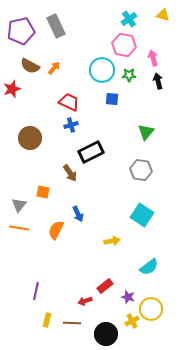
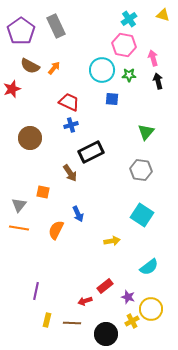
purple pentagon: rotated 24 degrees counterclockwise
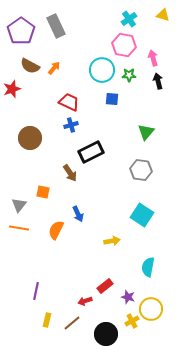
cyan semicircle: moved 1 px left; rotated 138 degrees clockwise
brown line: rotated 42 degrees counterclockwise
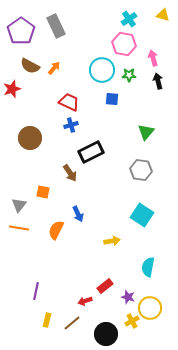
pink hexagon: moved 1 px up
yellow circle: moved 1 px left, 1 px up
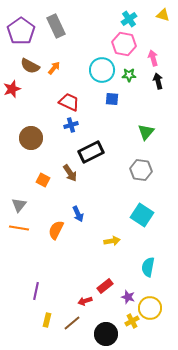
brown circle: moved 1 px right
orange square: moved 12 px up; rotated 16 degrees clockwise
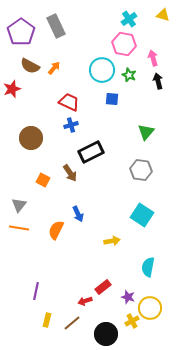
purple pentagon: moved 1 px down
green star: rotated 24 degrees clockwise
red rectangle: moved 2 px left, 1 px down
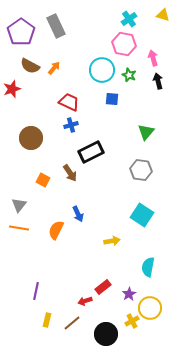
purple star: moved 1 px right, 3 px up; rotated 24 degrees clockwise
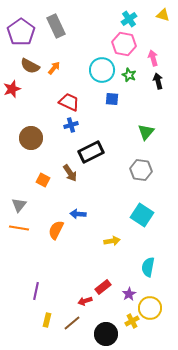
blue arrow: rotated 119 degrees clockwise
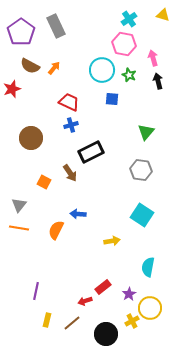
orange square: moved 1 px right, 2 px down
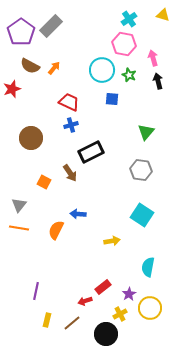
gray rectangle: moved 5 px left; rotated 70 degrees clockwise
yellow cross: moved 12 px left, 7 px up
